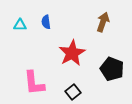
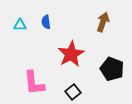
red star: moved 1 px left, 1 px down
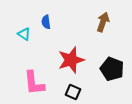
cyan triangle: moved 4 px right, 9 px down; rotated 32 degrees clockwise
red star: moved 6 px down; rotated 12 degrees clockwise
black square: rotated 28 degrees counterclockwise
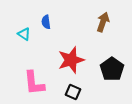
black pentagon: rotated 15 degrees clockwise
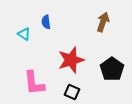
black square: moved 1 px left
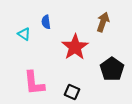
red star: moved 4 px right, 13 px up; rotated 16 degrees counterclockwise
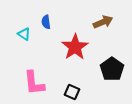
brown arrow: rotated 48 degrees clockwise
